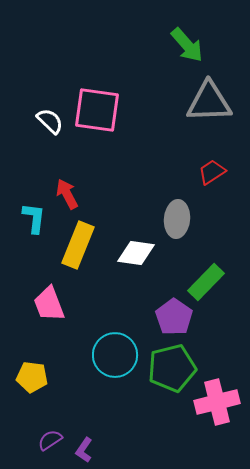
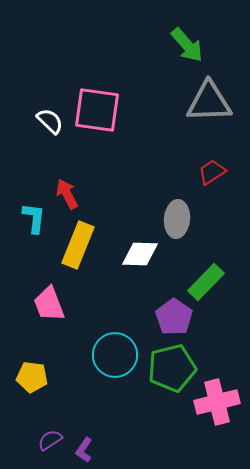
white diamond: moved 4 px right, 1 px down; rotated 6 degrees counterclockwise
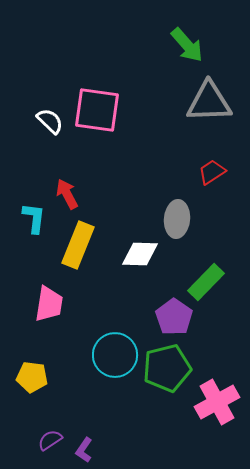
pink trapezoid: rotated 150 degrees counterclockwise
green pentagon: moved 5 px left
pink cross: rotated 15 degrees counterclockwise
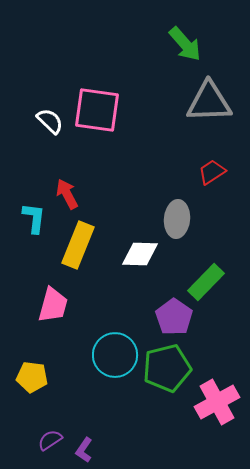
green arrow: moved 2 px left, 1 px up
pink trapezoid: moved 4 px right, 1 px down; rotated 6 degrees clockwise
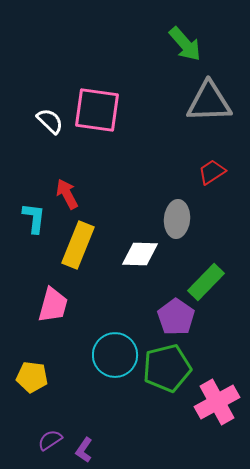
purple pentagon: moved 2 px right
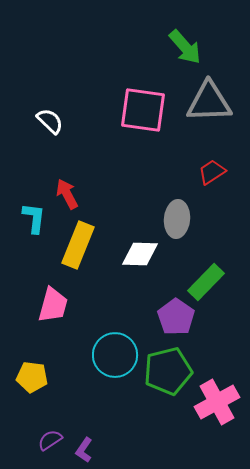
green arrow: moved 3 px down
pink square: moved 46 px right
green pentagon: moved 1 px right, 3 px down
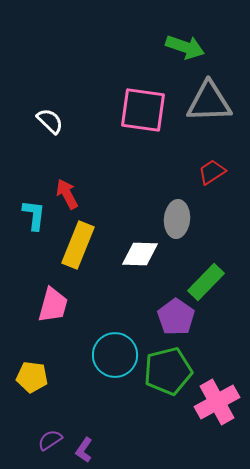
green arrow: rotated 30 degrees counterclockwise
cyan L-shape: moved 3 px up
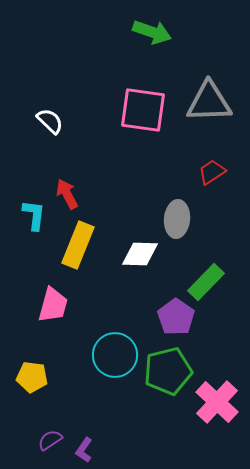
green arrow: moved 33 px left, 15 px up
pink cross: rotated 18 degrees counterclockwise
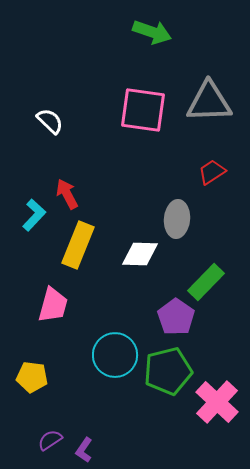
cyan L-shape: rotated 36 degrees clockwise
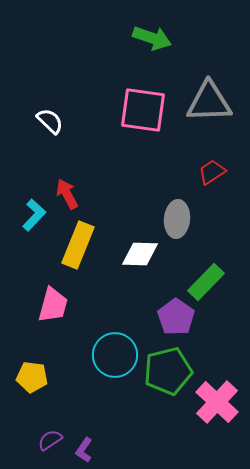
green arrow: moved 6 px down
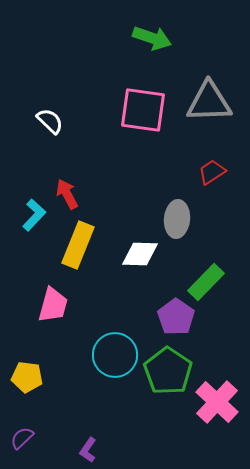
green pentagon: rotated 24 degrees counterclockwise
yellow pentagon: moved 5 px left
purple semicircle: moved 28 px left, 2 px up; rotated 10 degrees counterclockwise
purple L-shape: moved 4 px right
